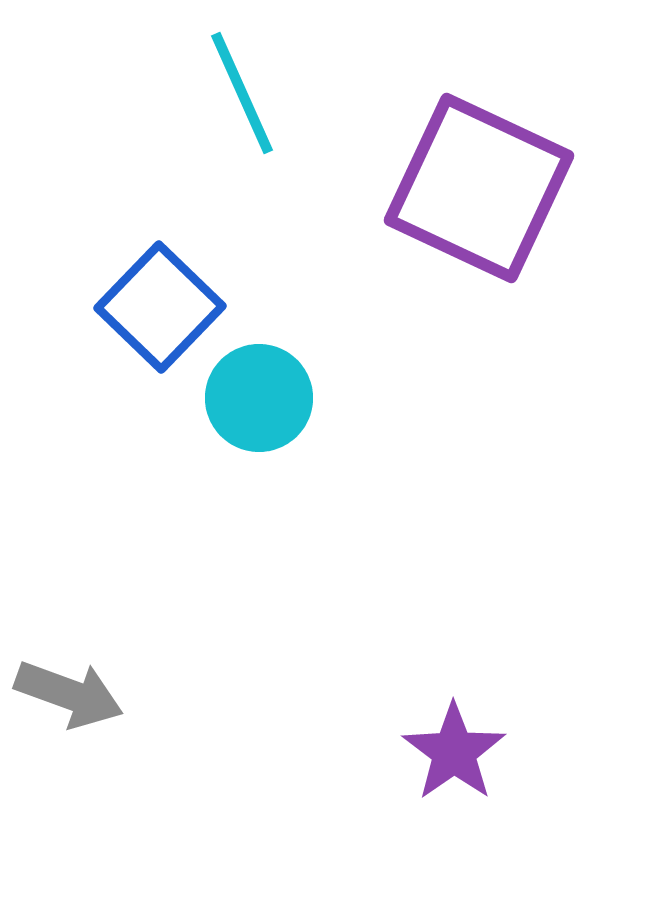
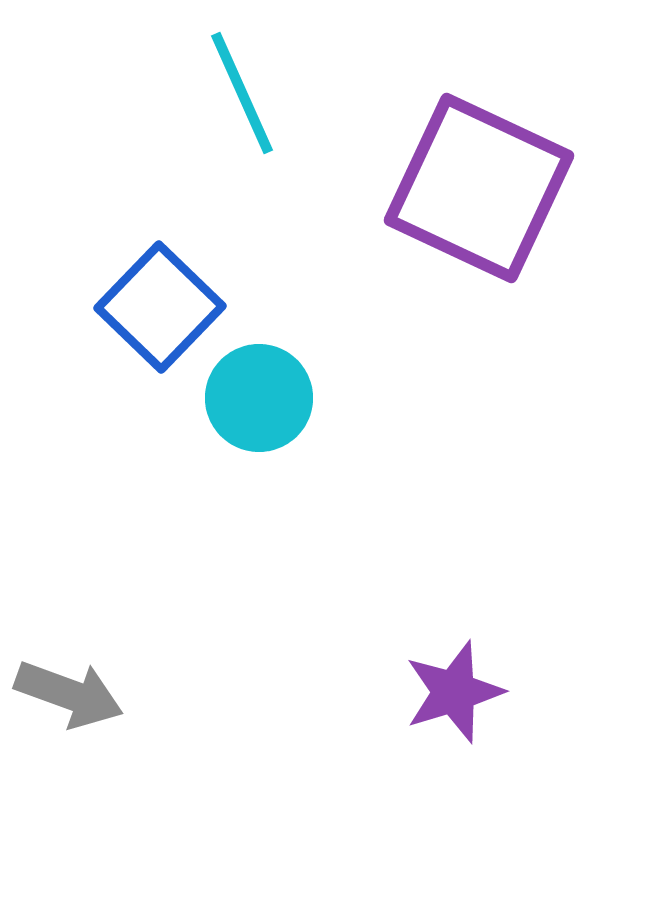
purple star: moved 60 px up; rotated 18 degrees clockwise
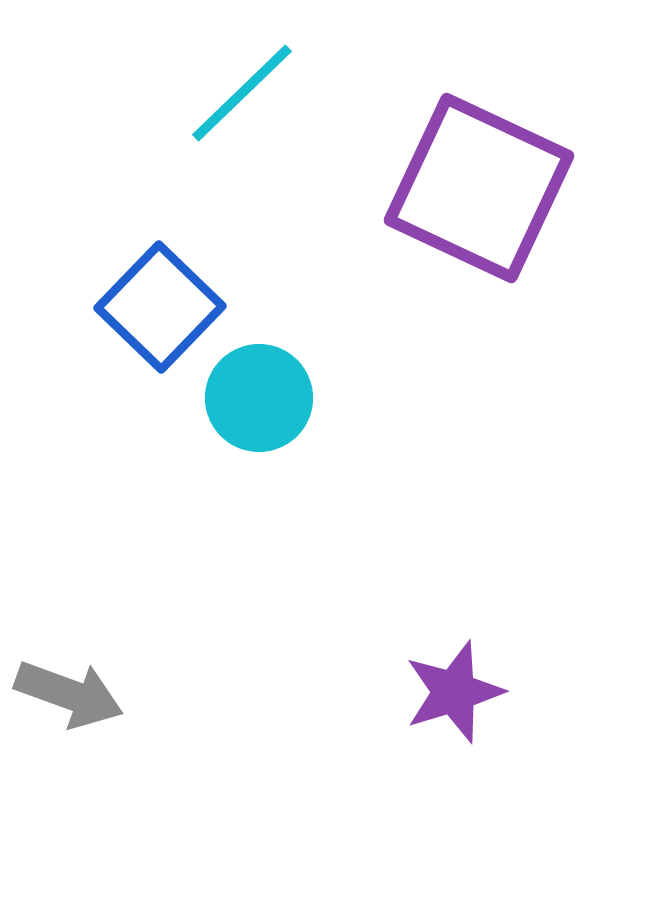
cyan line: rotated 70 degrees clockwise
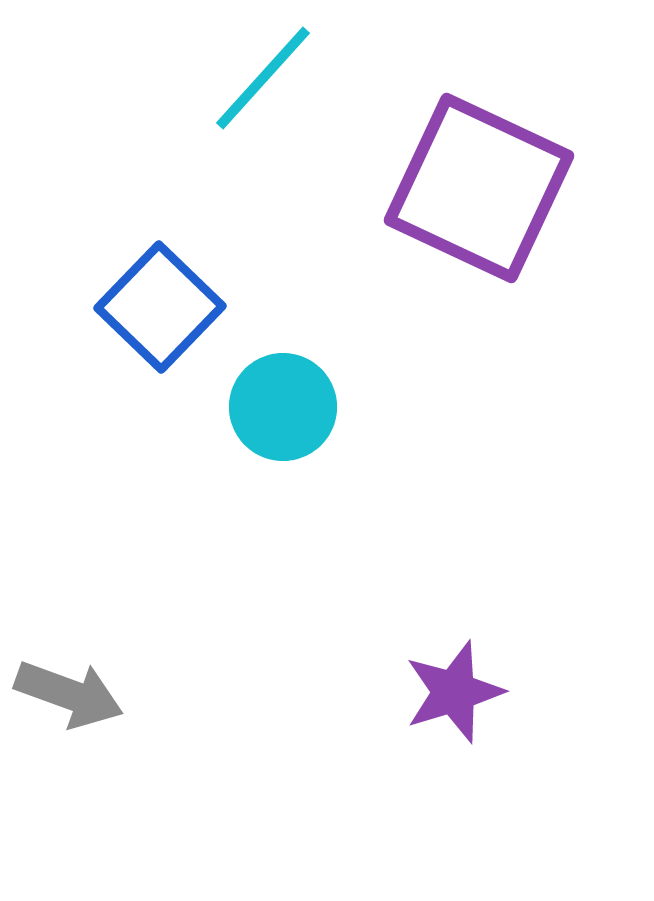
cyan line: moved 21 px right, 15 px up; rotated 4 degrees counterclockwise
cyan circle: moved 24 px right, 9 px down
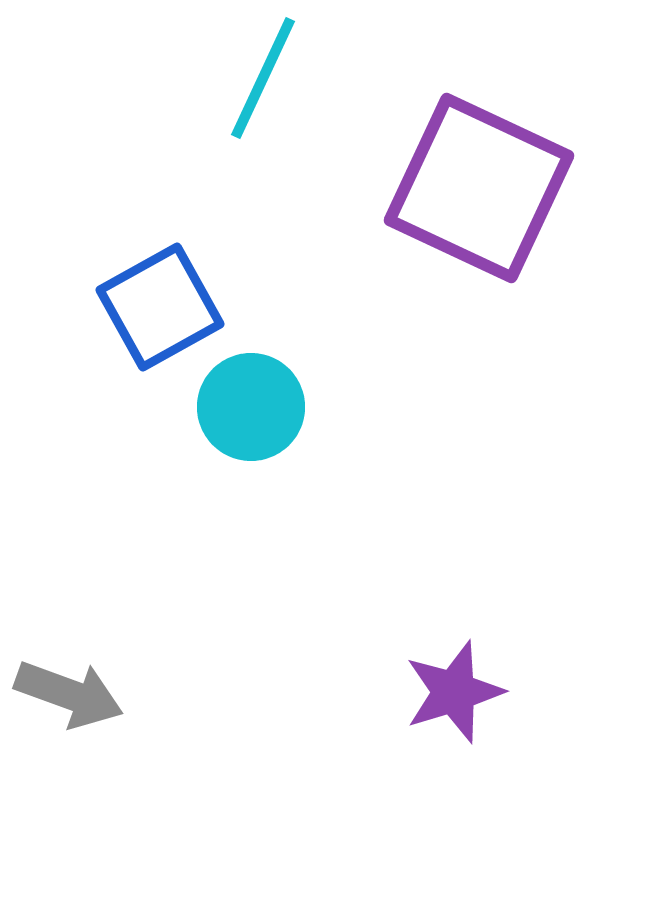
cyan line: rotated 17 degrees counterclockwise
blue square: rotated 17 degrees clockwise
cyan circle: moved 32 px left
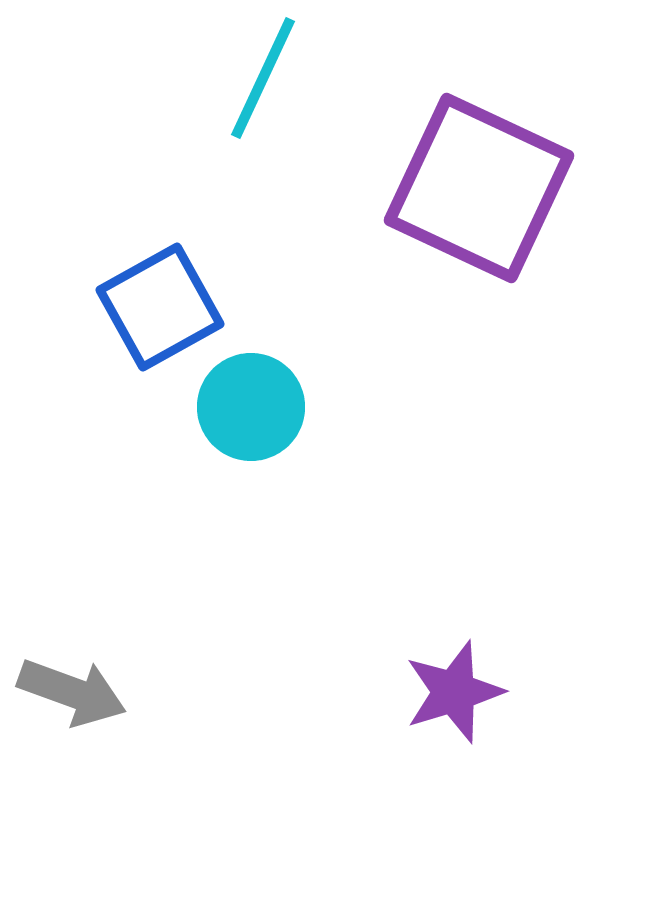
gray arrow: moved 3 px right, 2 px up
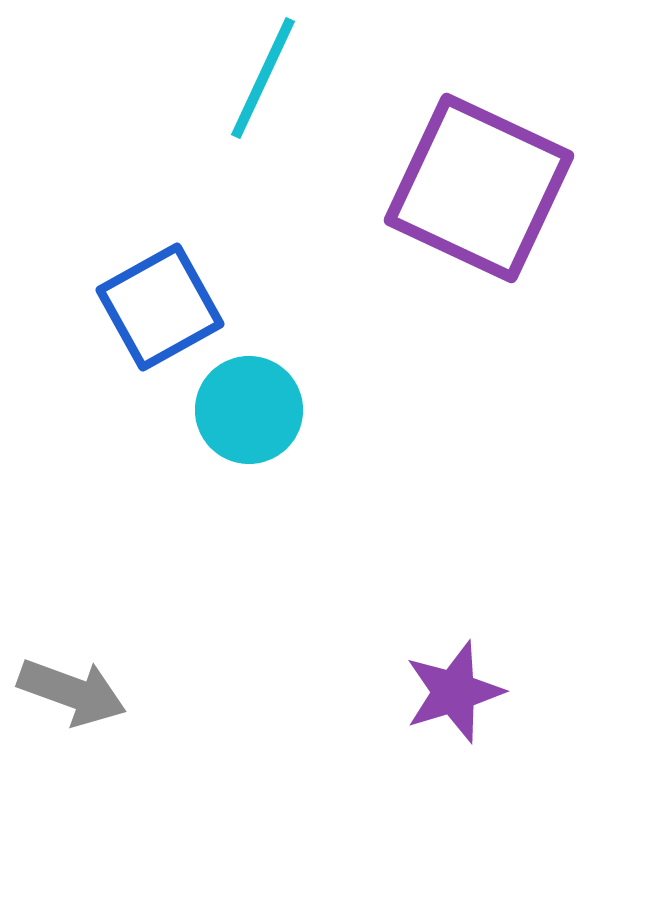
cyan circle: moved 2 px left, 3 px down
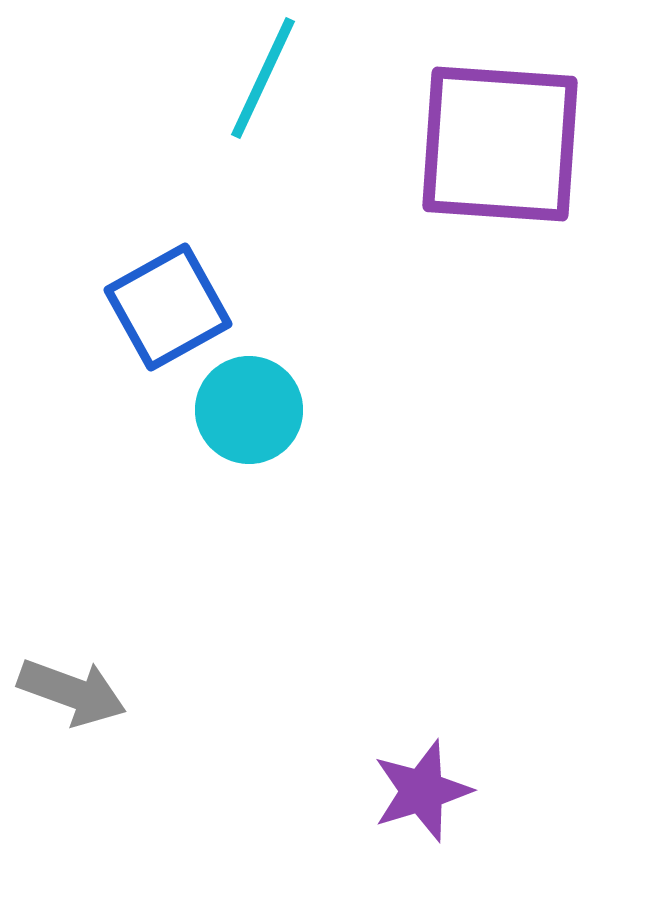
purple square: moved 21 px right, 44 px up; rotated 21 degrees counterclockwise
blue square: moved 8 px right
purple star: moved 32 px left, 99 px down
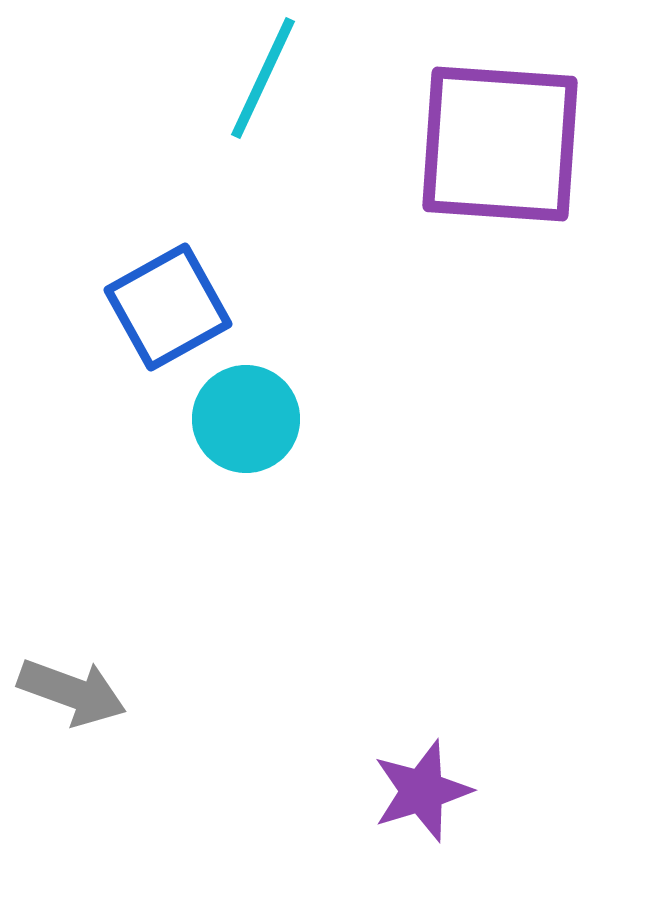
cyan circle: moved 3 px left, 9 px down
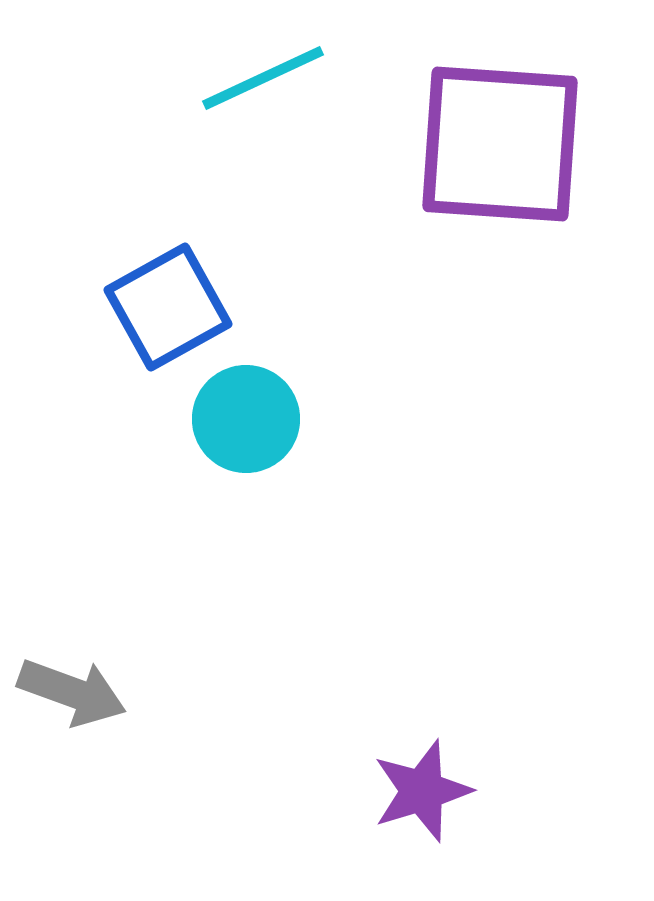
cyan line: rotated 40 degrees clockwise
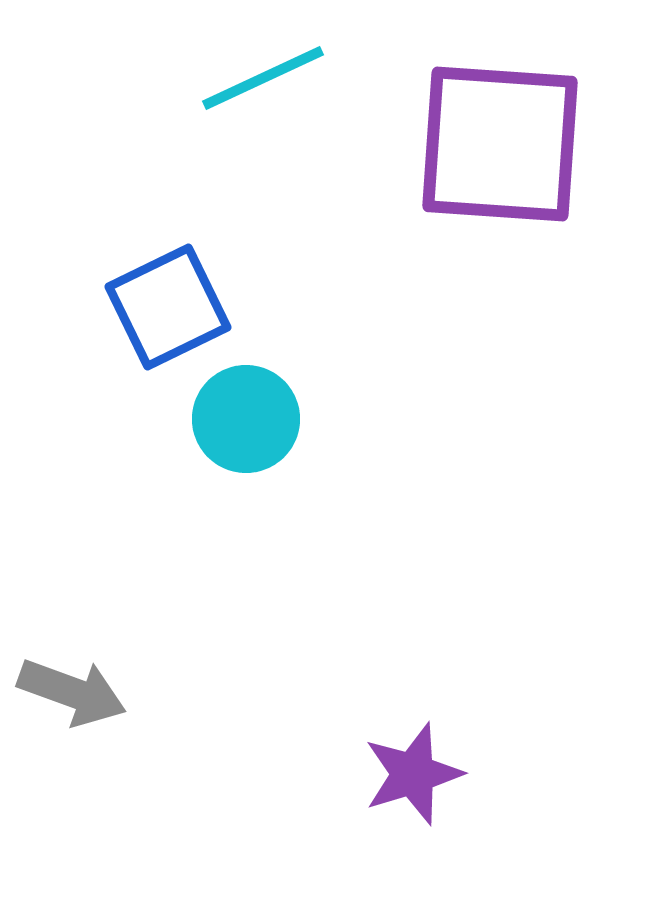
blue square: rotated 3 degrees clockwise
purple star: moved 9 px left, 17 px up
